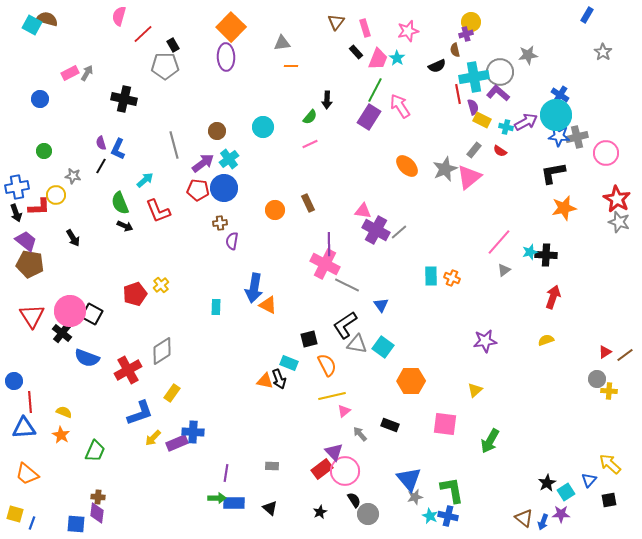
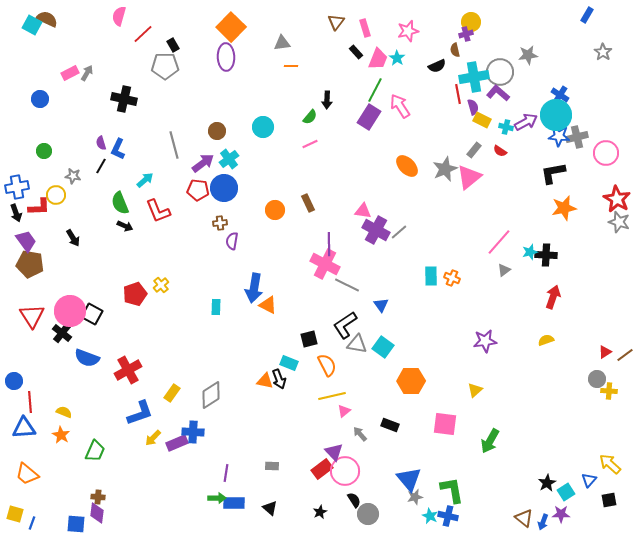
brown semicircle at (47, 19): rotated 10 degrees clockwise
purple trapezoid at (26, 241): rotated 15 degrees clockwise
gray diamond at (162, 351): moved 49 px right, 44 px down
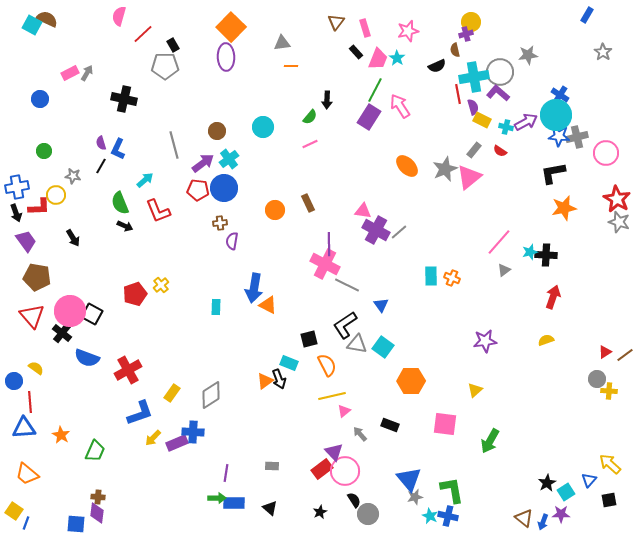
brown pentagon at (30, 264): moved 7 px right, 13 px down
red triangle at (32, 316): rotated 8 degrees counterclockwise
orange triangle at (265, 381): rotated 48 degrees counterclockwise
yellow semicircle at (64, 412): moved 28 px left, 44 px up; rotated 14 degrees clockwise
yellow square at (15, 514): moved 1 px left, 3 px up; rotated 18 degrees clockwise
blue line at (32, 523): moved 6 px left
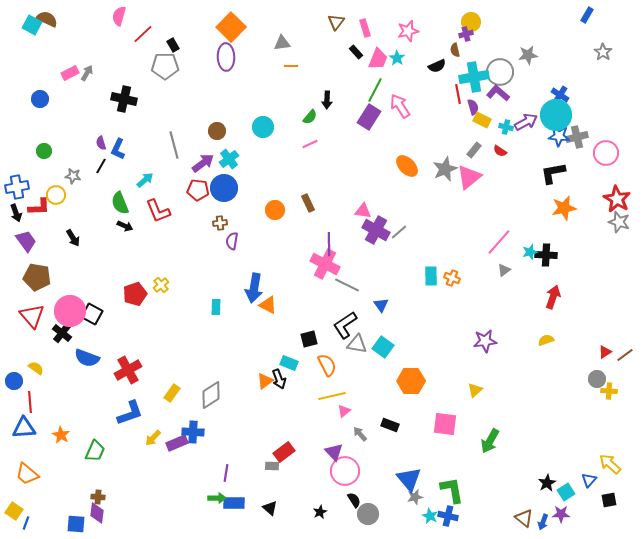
blue L-shape at (140, 413): moved 10 px left
red rectangle at (322, 469): moved 38 px left, 17 px up
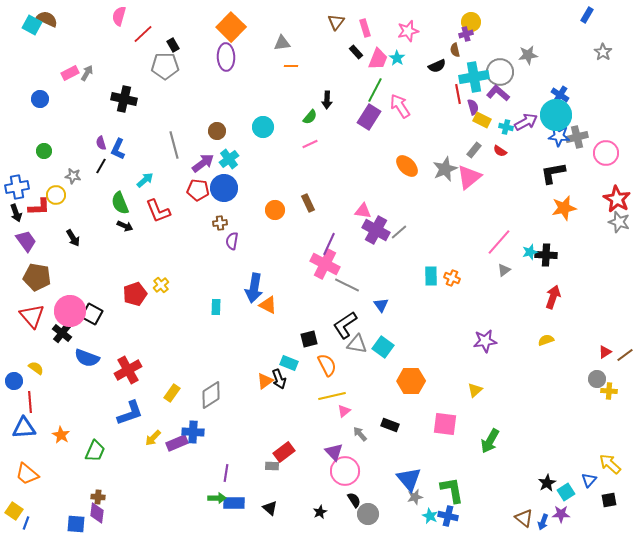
purple line at (329, 244): rotated 25 degrees clockwise
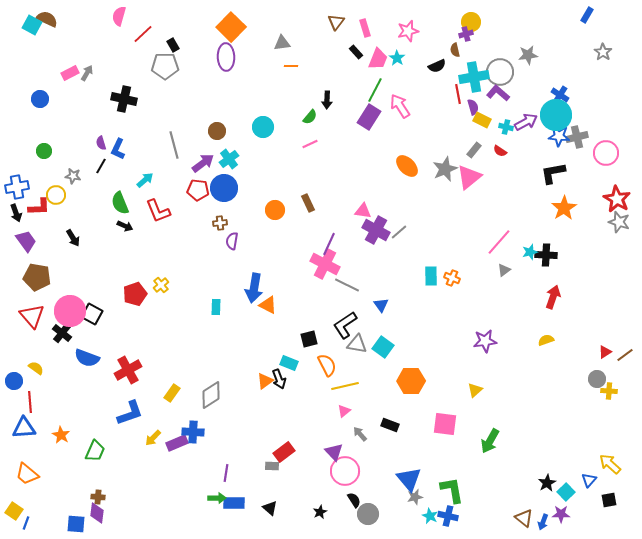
orange star at (564, 208): rotated 20 degrees counterclockwise
yellow line at (332, 396): moved 13 px right, 10 px up
cyan square at (566, 492): rotated 12 degrees counterclockwise
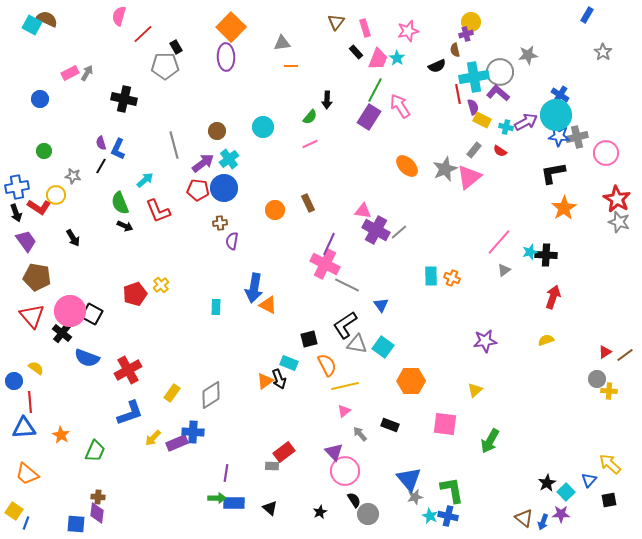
black rectangle at (173, 45): moved 3 px right, 2 px down
red L-shape at (39, 207): rotated 35 degrees clockwise
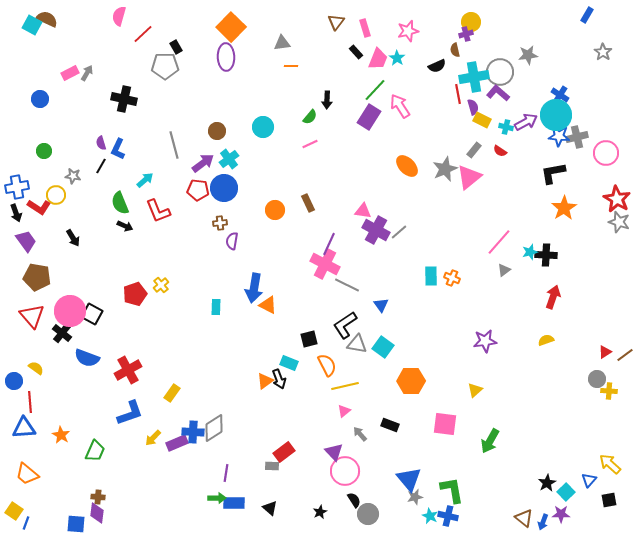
green line at (375, 90): rotated 15 degrees clockwise
gray diamond at (211, 395): moved 3 px right, 33 px down
